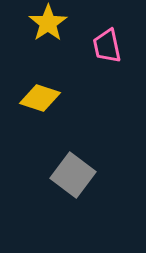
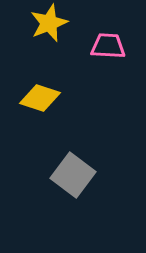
yellow star: moved 1 px right; rotated 12 degrees clockwise
pink trapezoid: moved 1 px right; rotated 105 degrees clockwise
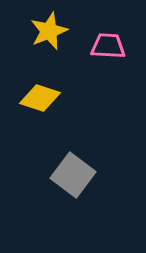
yellow star: moved 8 px down
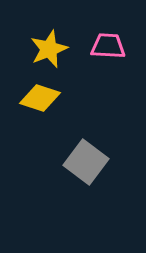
yellow star: moved 18 px down
gray square: moved 13 px right, 13 px up
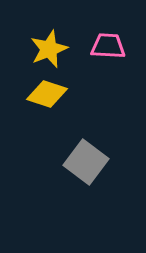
yellow diamond: moved 7 px right, 4 px up
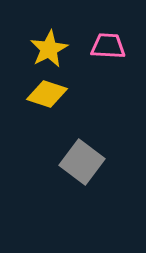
yellow star: rotated 6 degrees counterclockwise
gray square: moved 4 px left
